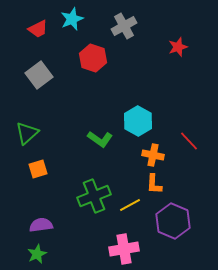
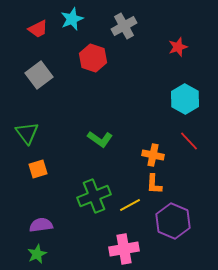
cyan hexagon: moved 47 px right, 22 px up
green triangle: rotated 25 degrees counterclockwise
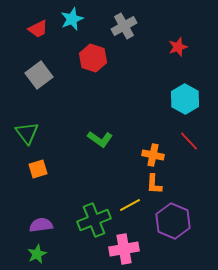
green cross: moved 24 px down
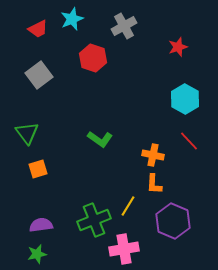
yellow line: moved 2 px left, 1 px down; rotated 30 degrees counterclockwise
green star: rotated 12 degrees clockwise
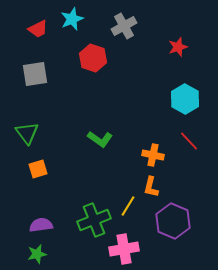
gray square: moved 4 px left, 1 px up; rotated 28 degrees clockwise
orange L-shape: moved 3 px left, 3 px down; rotated 10 degrees clockwise
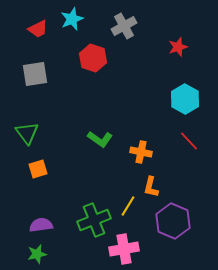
orange cross: moved 12 px left, 3 px up
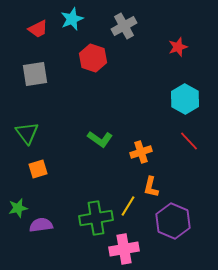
orange cross: rotated 30 degrees counterclockwise
green cross: moved 2 px right, 2 px up; rotated 12 degrees clockwise
green star: moved 19 px left, 46 px up
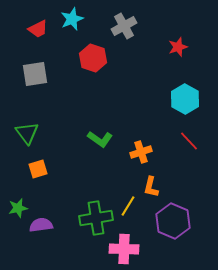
pink cross: rotated 12 degrees clockwise
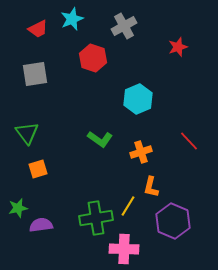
cyan hexagon: moved 47 px left; rotated 8 degrees clockwise
